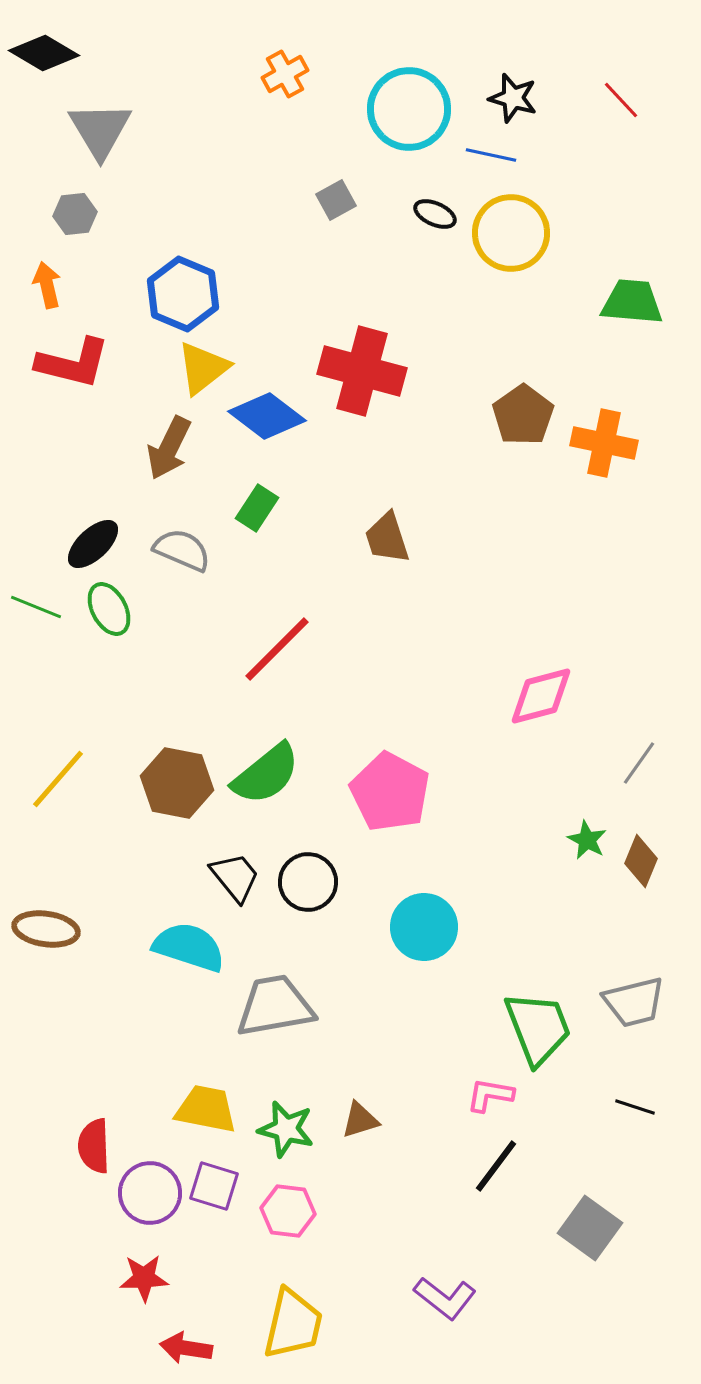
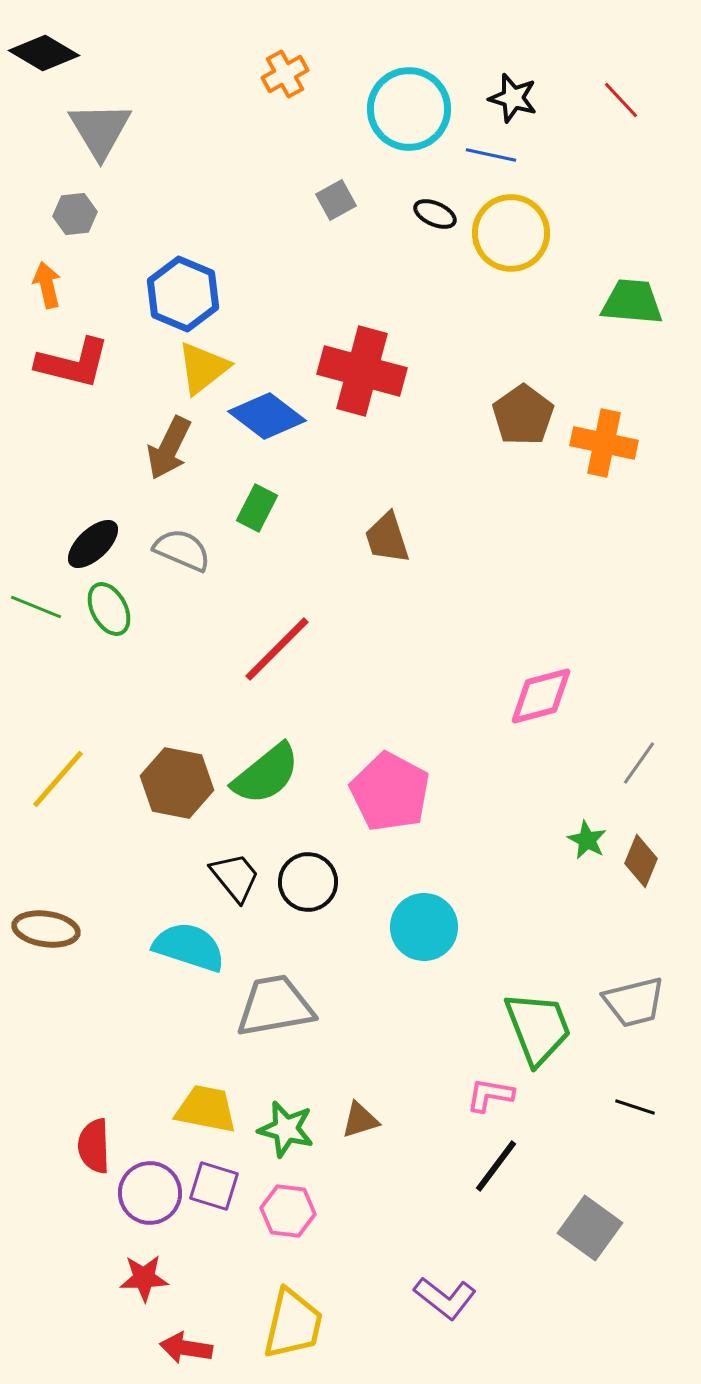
green rectangle at (257, 508): rotated 6 degrees counterclockwise
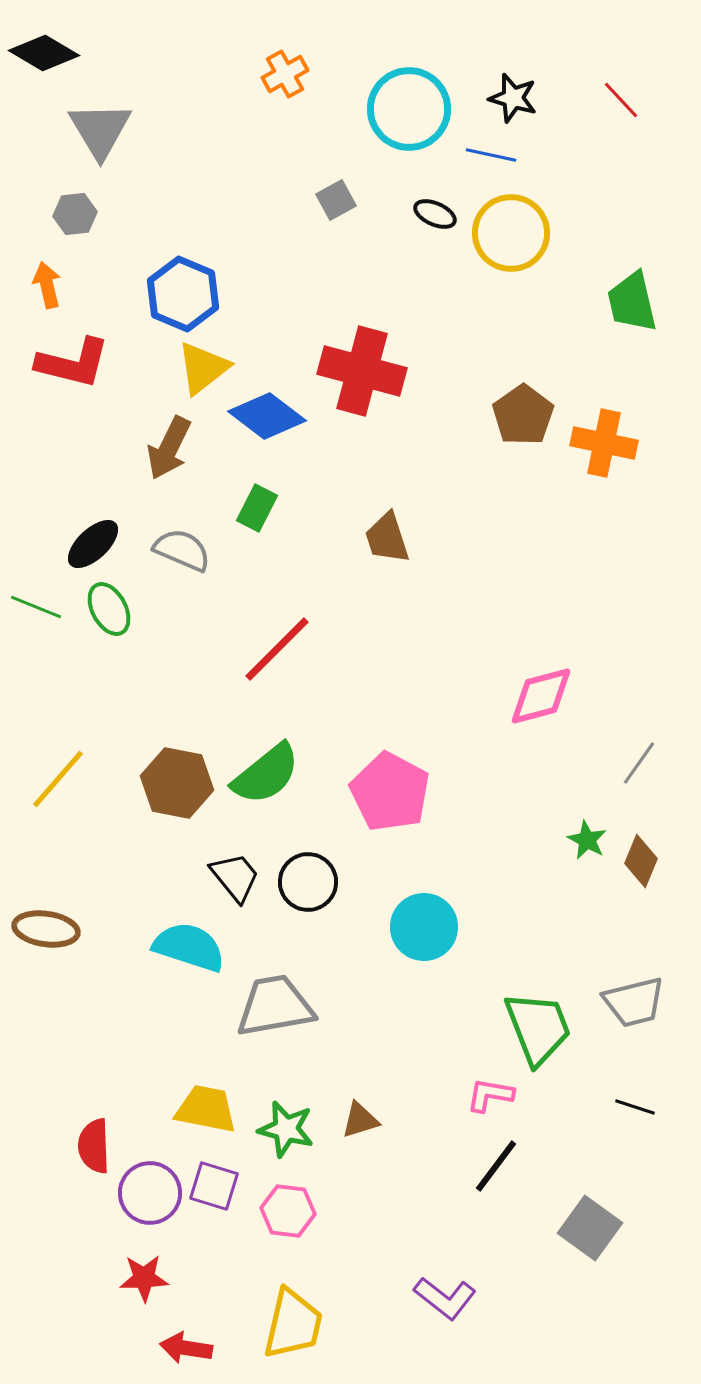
green trapezoid at (632, 302): rotated 108 degrees counterclockwise
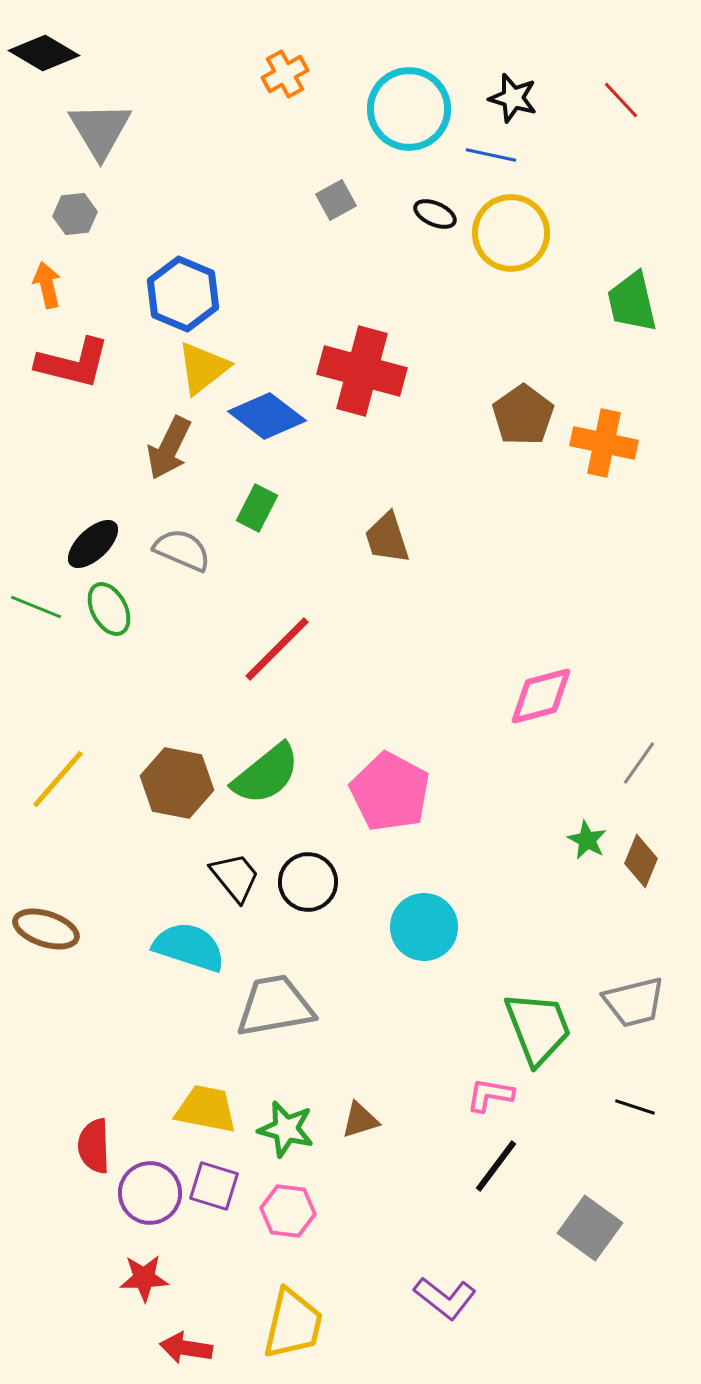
brown ellipse at (46, 929): rotated 10 degrees clockwise
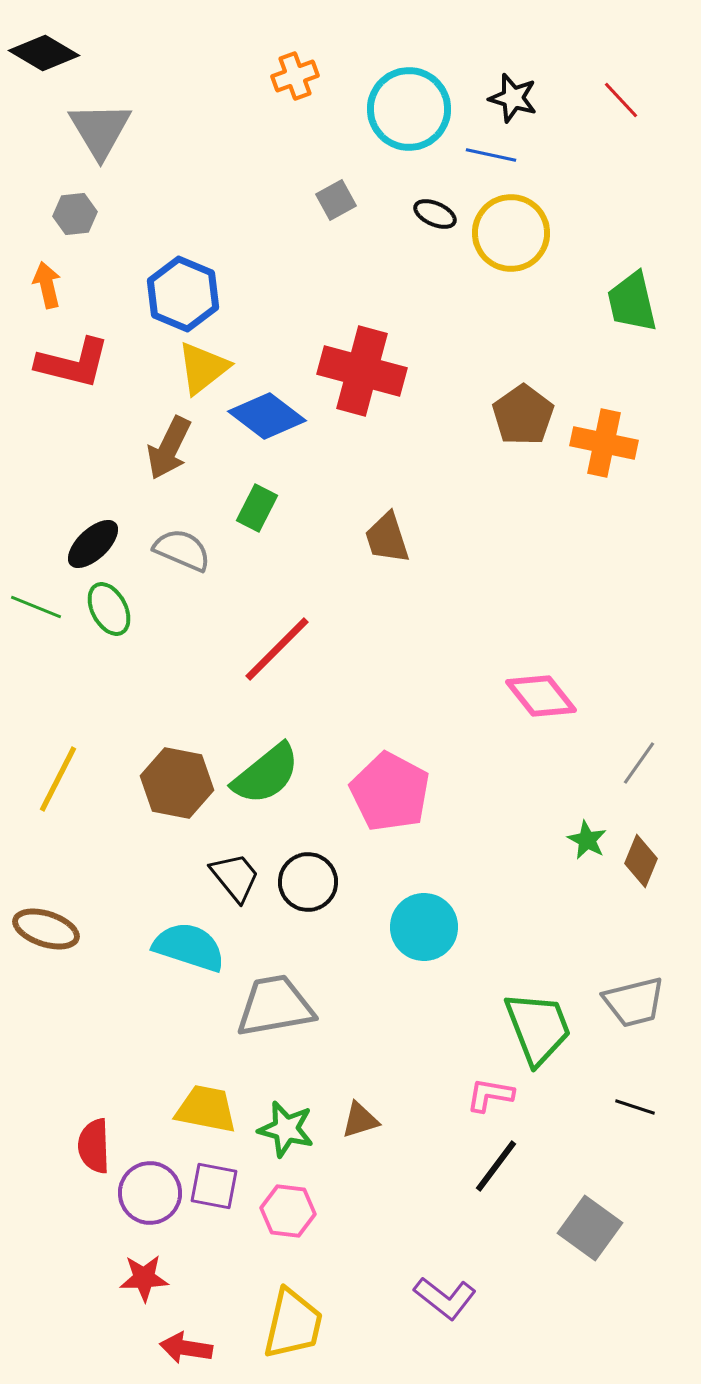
orange cross at (285, 74): moved 10 px right, 2 px down; rotated 9 degrees clockwise
pink diamond at (541, 696): rotated 66 degrees clockwise
yellow line at (58, 779): rotated 14 degrees counterclockwise
purple square at (214, 1186): rotated 6 degrees counterclockwise
